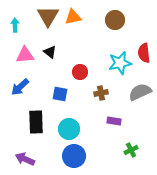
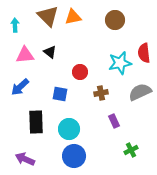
brown triangle: rotated 15 degrees counterclockwise
purple rectangle: rotated 56 degrees clockwise
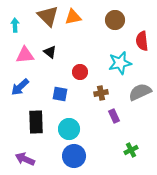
red semicircle: moved 2 px left, 12 px up
purple rectangle: moved 5 px up
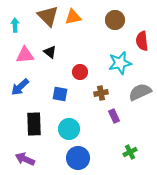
black rectangle: moved 2 px left, 2 px down
green cross: moved 1 px left, 2 px down
blue circle: moved 4 px right, 2 px down
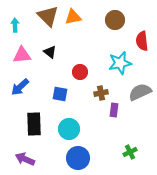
pink triangle: moved 3 px left
purple rectangle: moved 6 px up; rotated 32 degrees clockwise
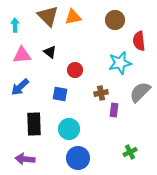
red semicircle: moved 3 px left
red circle: moved 5 px left, 2 px up
gray semicircle: rotated 20 degrees counterclockwise
purple arrow: rotated 18 degrees counterclockwise
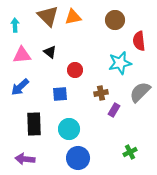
blue square: rotated 14 degrees counterclockwise
purple rectangle: rotated 24 degrees clockwise
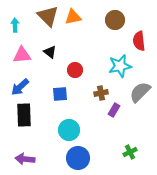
cyan star: moved 3 px down
black rectangle: moved 10 px left, 9 px up
cyan circle: moved 1 px down
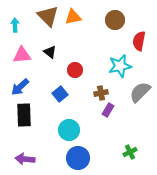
red semicircle: rotated 18 degrees clockwise
blue square: rotated 35 degrees counterclockwise
purple rectangle: moved 6 px left
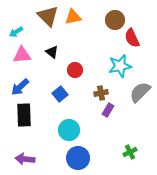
cyan arrow: moved 1 px right, 7 px down; rotated 120 degrees counterclockwise
red semicircle: moved 7 px left, 3 px up; rotated 36 degrees counterclockwise
black triangle: moved 2 px right
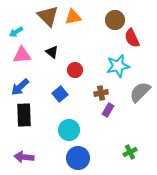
cyan star: moved 2 px left
purple arrow: moved 1 px left, 2 px up
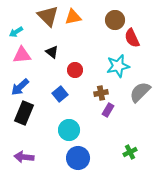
black rectangle: moved 2 px up; rotated 25 degrees clockwise
